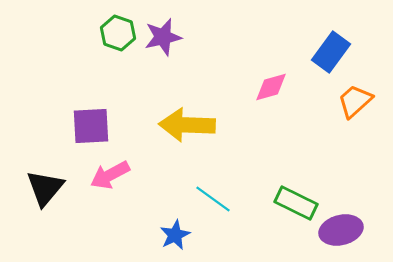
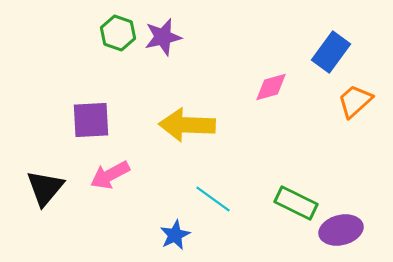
purple square: moved 6 px up
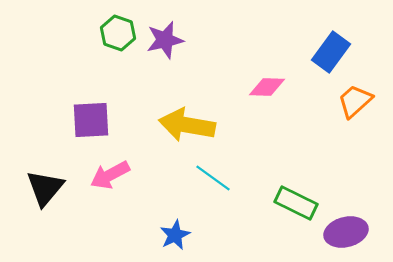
purple star: moved 2 px right, 3 px down
pink diamond: moved 4 px left; rotated 18 degrees clockwise
yellow arrow: rotated 8 degrees clockwise
cyan line: moved 21 px up
purple ellipse: moved 5 px right, 2 px down
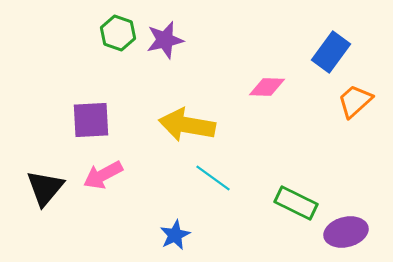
pink arrow: moved 7 px left
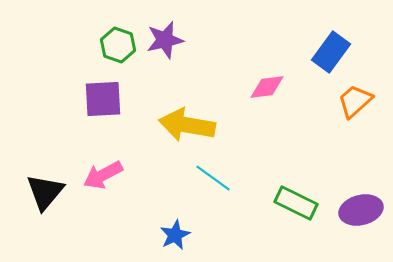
green hexagon: moved 12 px down
pink diamond: rotated 9 degrees counterclockwise
purple square: moved 12 px right, 21 px up
black triangle: moved 4 px down
purple ellipse: moved 15 px right, 22 px up
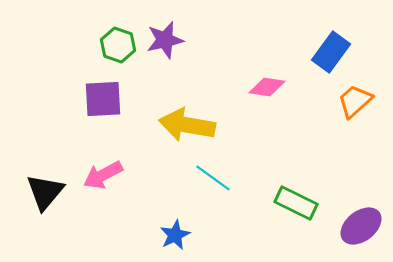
pink diamond: rotated 15 degrees clockwise
purple ellipse: moved 16 px down; rotated 24 degrees counterclockwise
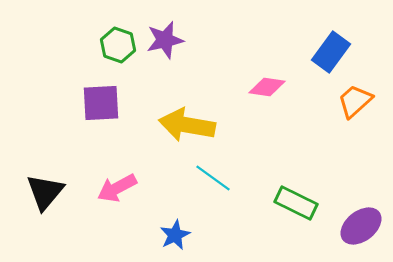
purple square: moved 2 px left, 4 px down
pink arrow: moved 14 px right, 13 px down
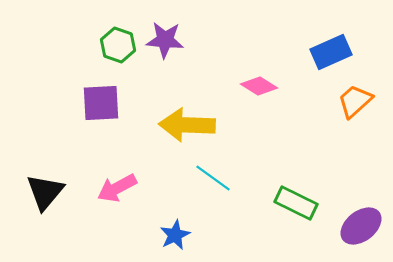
purple star: rotated 18 degrees clockwise
blue rectangle: rotated 30 degrees clockwise
pink diamond: moved 8 px left, 1 px up; rotated 24 degrees clockwise
yellow arrow: rotated 8 degrees counterclockwise
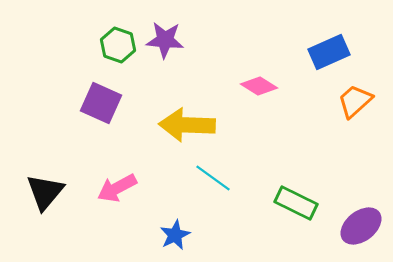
blue rectangle: moved 2 px left
purple square: rotated 27 degrees clockwise
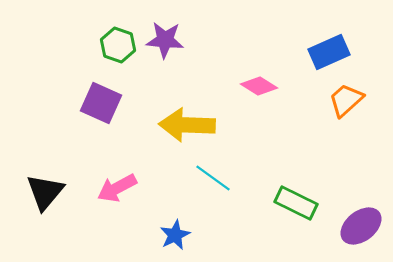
orange trapezoid: moved 9 px left, 1 px up
